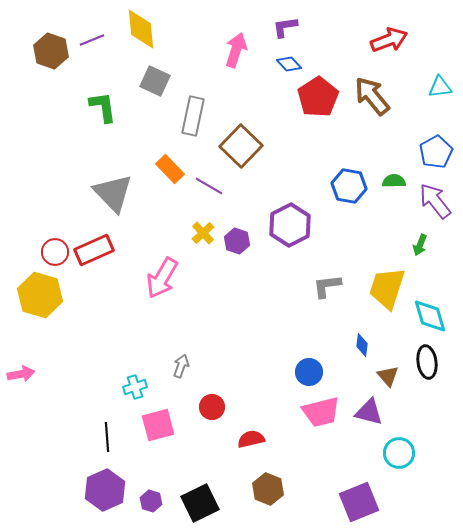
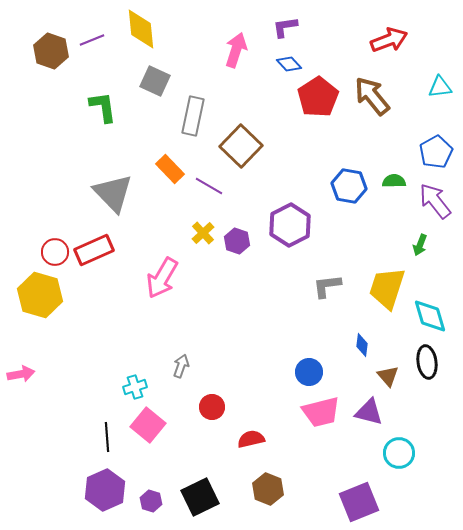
pink square at (158, 425): moved 10 px left; rotated 36 degrees counterclockwise
black square at (200, 503): moved 6 px up
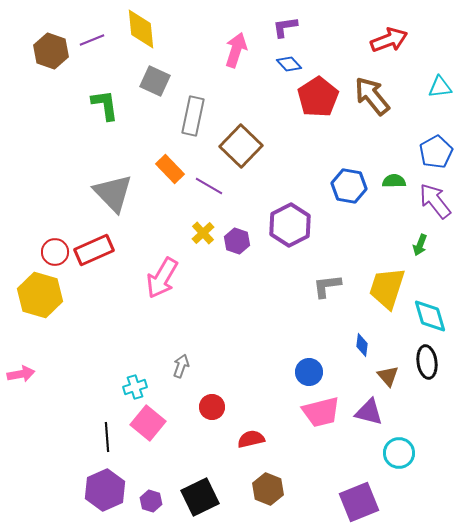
green L-shape at (103, 107): moved 2 px right, 2 px up
pink square at (148, 425): moved 2 px up
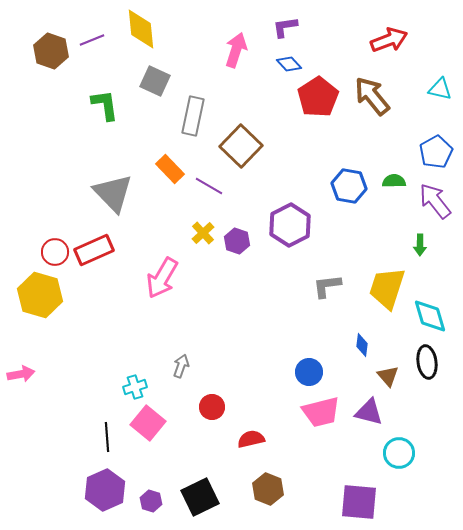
cyan triangle at (440, 87): moved 2 px down; rotated 20 degrees clockwise
green arrow at (420, 245): rotated 20 degrees counterclockwise
purple square at (359, 502): rotated 27 degrees clockwise
